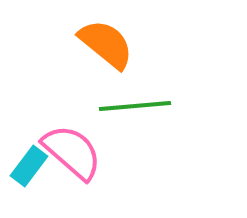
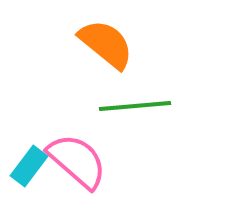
pink semicircle: moved 5 px right, 9 px down
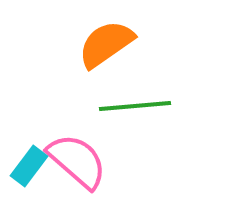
orange semicircle: rotated 74 degrees counterclockwise
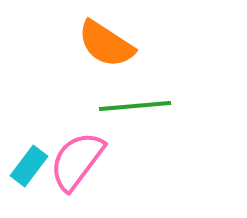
orange semicircle: rotated 112 degrees counterclockwise
pink semicircle: rotated 94 degrees counterclockwise
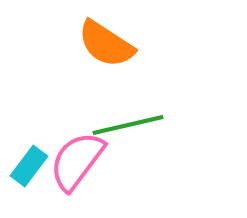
green line: moved 7 px left, 19 px down; rotated 8 degrees counterclockwise
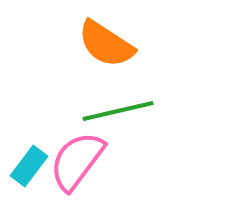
green line: moved 10 px left, 14 px up
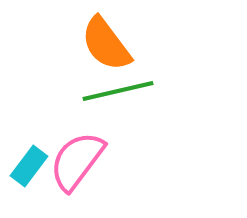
orange semicircle: rotated 20 degrees clockwise
green line: moved 20 px up
